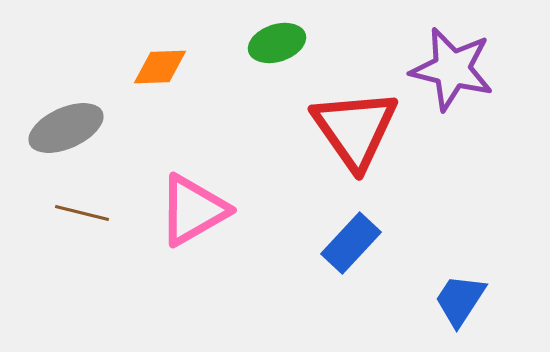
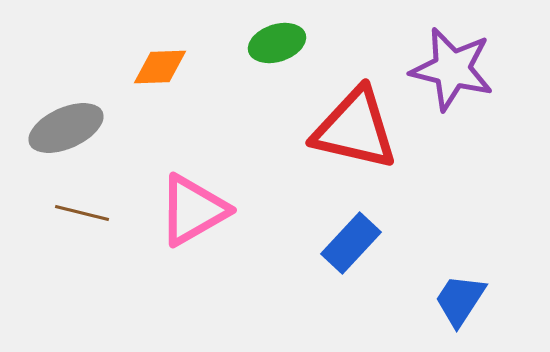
red triangle: rotated 42 degrees counterclockwise
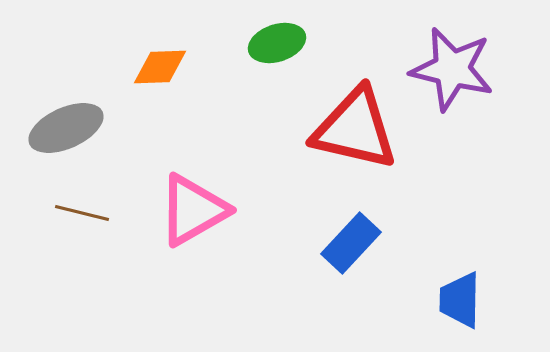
blue trapezoid: rotated 32 degrees counterclockwise
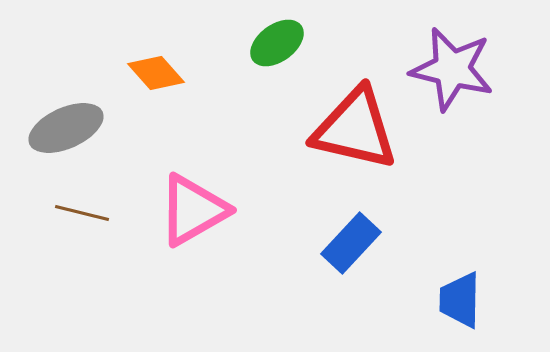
green ellipse: rotated 18 degrees counterclockwise
orange diamond: moved 4 px left, 6 px down; rotated 50 degrees clockwise
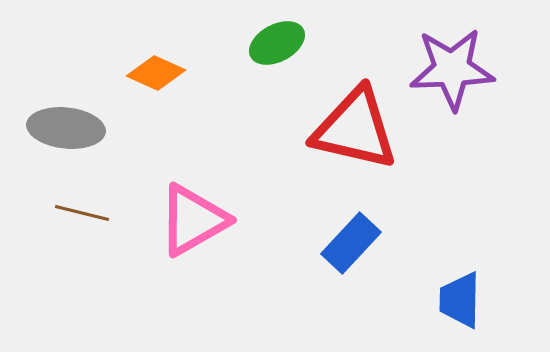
green ellipse: rotated 8 degrees clockwise
purple star: rotated 16 degrees counterclockwise
orange diamond: rotated 24 degrees counterclockwise
gray ellipse: rotated 30 degrees clockwise
pink triangle: moved 10 px down
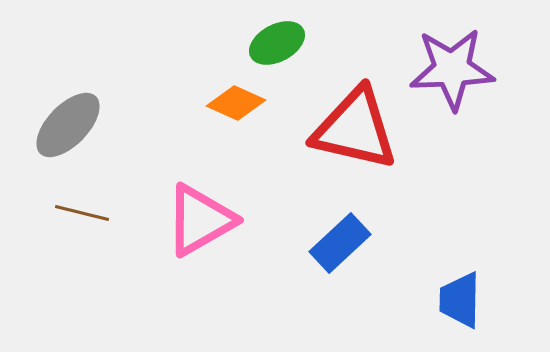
orange diamond: moved 80 px right, 30 px down
gray ellipse: moved 2 px right, 3 px up; rotated 52 degrees counterclockwise
pink triangle: moved 7 px right
blue rectangle: moved 11 px left; rotated 4 degrees clockwise
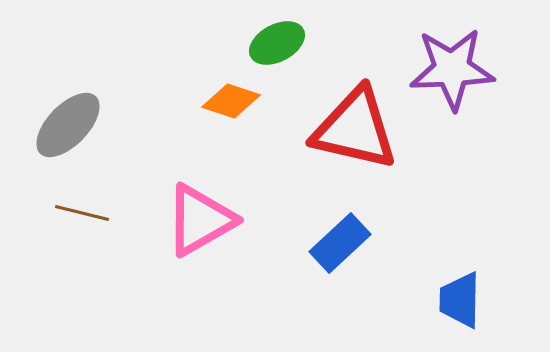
orange diamond: moved 5 px left, 2 px up; rotated 6 degrees counterclockwise
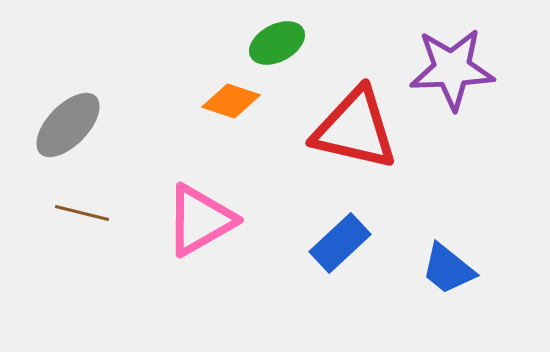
blue trapezoid: moved 12 px left, 31 px up; rotated 52 degrees counterclockwise
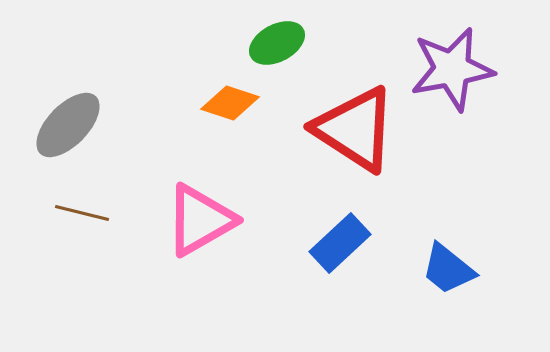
purple star: rotated 8 degrees counterclockwise
orange diamond: moved 1 px left, 2 px down
red triangle: rotated 20 degrees clockwise
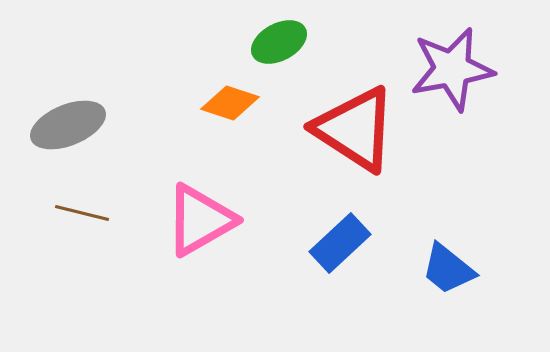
green ellipse: moved 2 px right, 1 px up
gray ellipse: rotated 24 degrees clockwise
